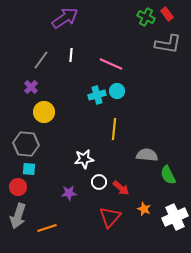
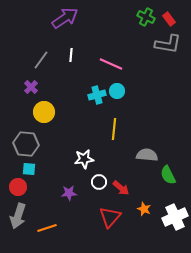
red rectangle: moved 2 px right, 5 px down
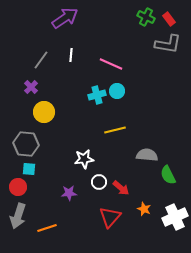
yellow line: moved 1 px right, 1 px down; rotated 70 degrees clockwise
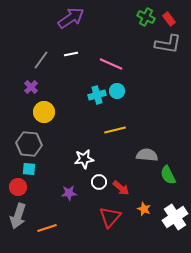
purple arrow: moved 6 px right
white line: moved 1 px up; rotated 72 degrees clockwise
gray hexagon: moved 3 px right
white cross: rotated 10 degrees counterclockwise
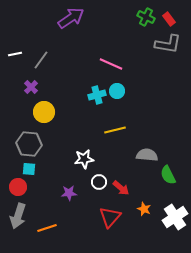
white line: moved 56 px left
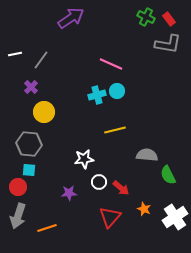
cyan square: moved 1 px down
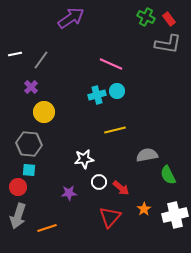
gray semicircle: rotated 15 degrees counterclockwise
orange star: rotated 16 degrees clockwise
white cross: moved 2 px up; rotated 20 degrees clockwise
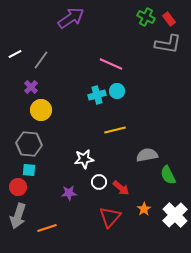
white line: rotated 16 degrees counterclockwise
yellow circle: moved 3 px left, 2 px up
white cross: rotated 30 degrees counterclockwise
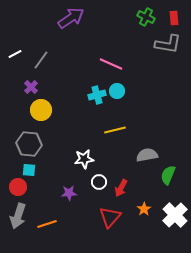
red rectangle: moved 5 px right, 1 px up; rotated 32 degrees clockwise
green semicircle: rotated 48 degrees clockwise
red arrow: rotated 78 degrees clockwise
orange line: moved 4 px up
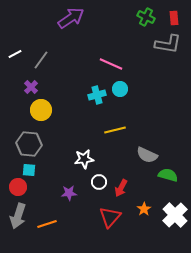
cyan circle: moved 3 px right, 2 px up
gray semicircle: rotated 145 degrees counterclockwise
green semicircle: rotated 84 degrees clockwise
